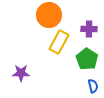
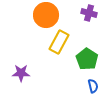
orange circle: moved 3 px left
purple cross: moved 16 px up; rotated 14 degrees clockwise
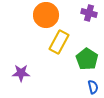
blue semicircle: moved 1 px down
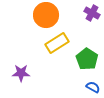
purple cross: moved 3 px right; rotated 14 degrees clockwise
yellow rectangle: moved 2 px left, 1 px down; rotated 30 degrees clockwise
blue semicircle: rotated 48 degrees counterclockwise
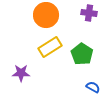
purple cross: moved 3 px left; rotated 21 degrees counterclockwise
yellow rectangle: moved 7 px left, 4 px down
green pentagon: moved 5 px left, 5 px up
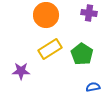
yellow rectangle: moved 2 px down
purple star: moved 2 px up
blue semicircle: rotated 40 degrees counterclockwise
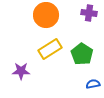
blue semicircle: moved 3 px up
